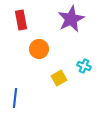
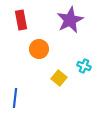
purple star: moved 1 px left, 1 px down
yellow square: rotated 21 degrees counterclockwise
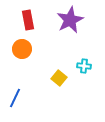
red rectangle: moved 7 px right
orange circle: moved 17 px left
cyan cross: rotated 16 degrees counterclockwise
blue line: rotated 18 degrees clockwise
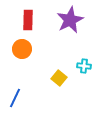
red rectangle: rotated 12 degrees clockwise
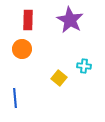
purple star: rotated 16 degrees counterclockwise
blue line: rotated 30 degrees counterclockwise
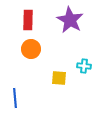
orange circle: moved 9 px right
yellow square: rotated 35 degrees counterclockwise
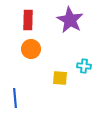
yellow square: moved 1 px right
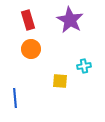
red rectangle: rotated 18 degrees counterclockwise
cyan cross: rotated 16 degrees counterclockwise
yellow square: moved 3 px down
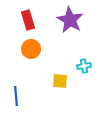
blue line: moved 1 px right, 2 px up
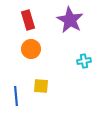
cyan cross: moved 5 px up
yellow square: moved 19 px left, 5 px down
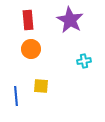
red rectangle: rotated 12 degrees clockwise
